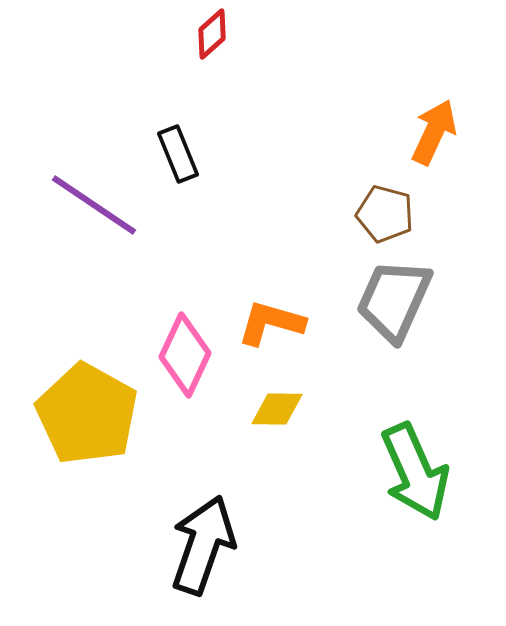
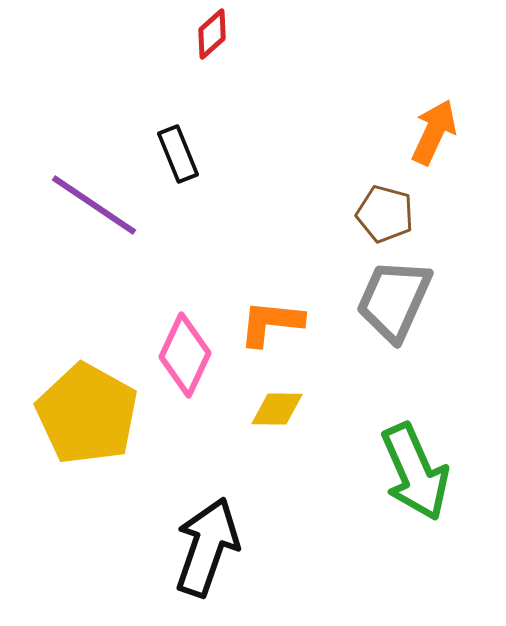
orange L-shape: rotated 10 degrees counterclockwise
black arrow: moved 4 px right, 2 px down
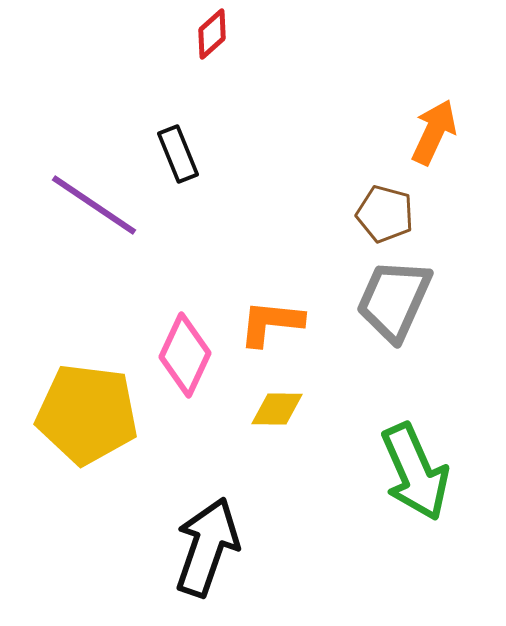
yellow pentagon: rotated 22 degrees counterclockwise
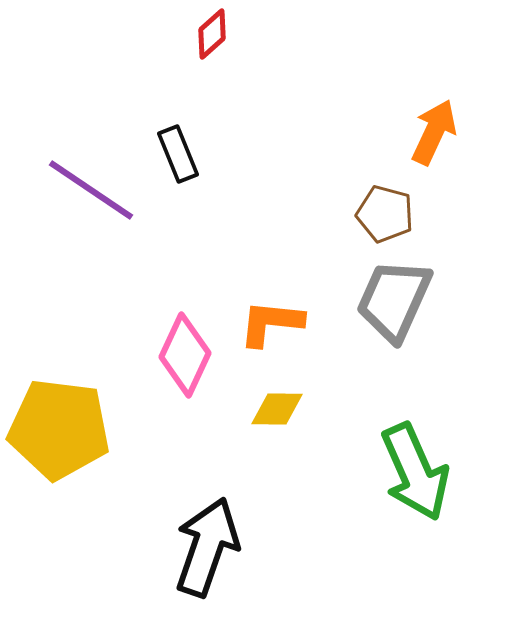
purple line: moved 3 px left, 15 px up
yellow pentagon: moved 28 px left, 15 px down
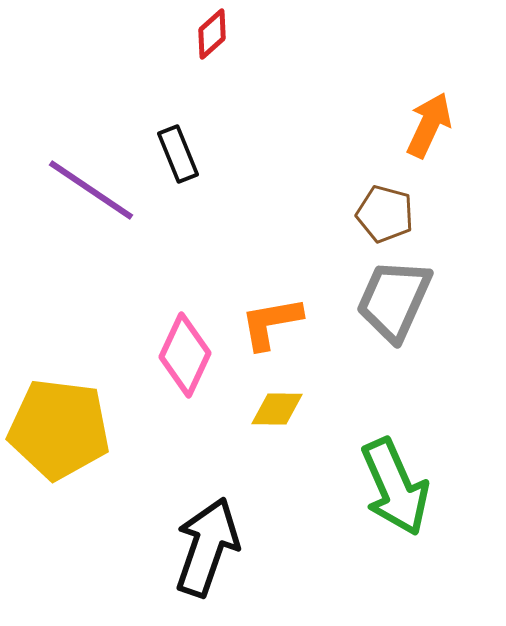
orange arrow: moved 5 px left, 7 px up
orange L-shape: rotated 16 degrees counterclockwise
green arrow: moved 20 px left, 15 px down
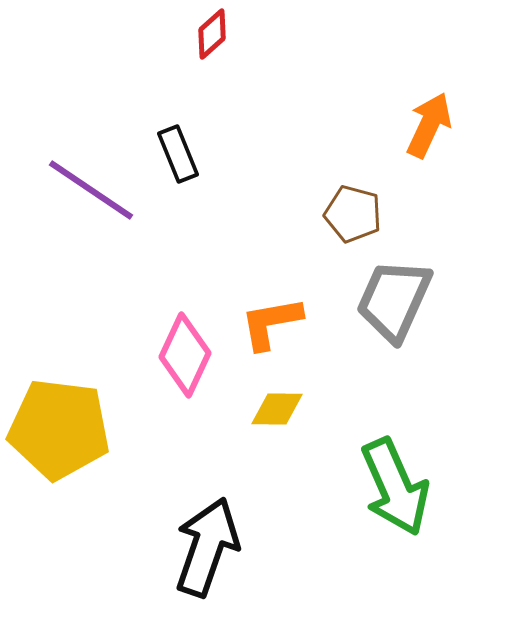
brown pentagon: moved 32 px left
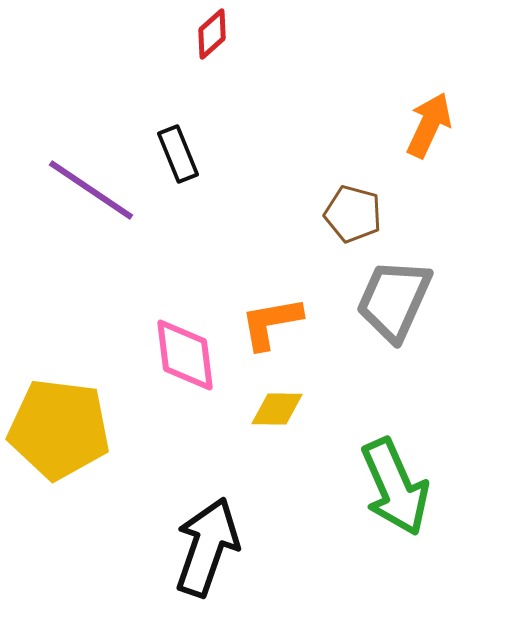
pink diamond: rotated 32 degrees counterclockwise
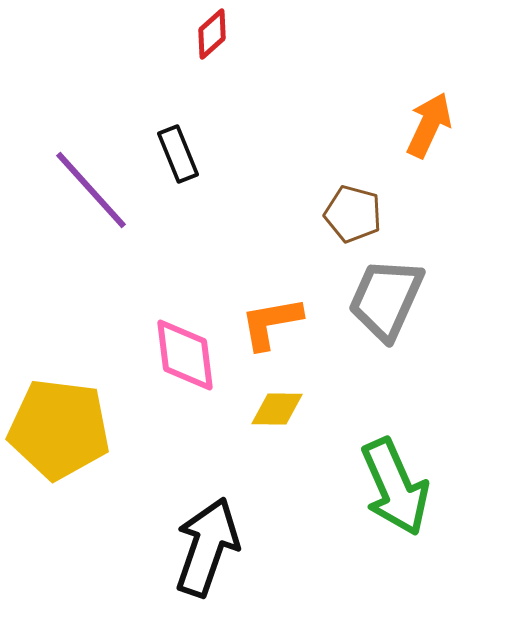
purple line: rotated 14 degrees clockwise
gray trapezoid: moved 8 px left, 1 px up
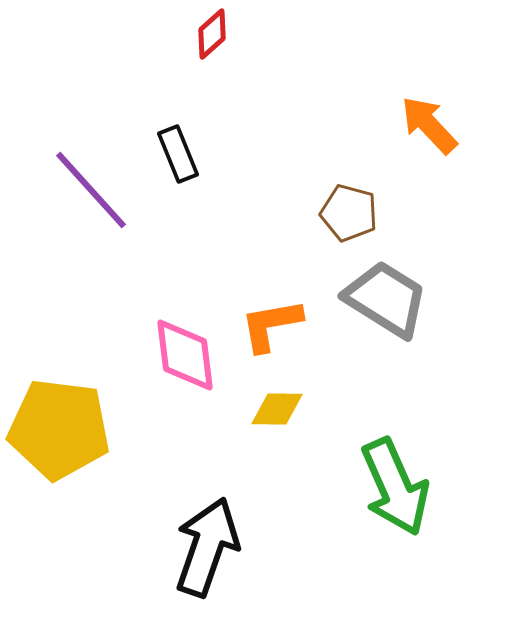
orange arrow: rotated 68 degrees counterclockwise
brown pentagon: moved 4 px left, 1 px up
gray trapezoid: rotated 98 degrees clockwise
orange L-shape: moved 2 px down
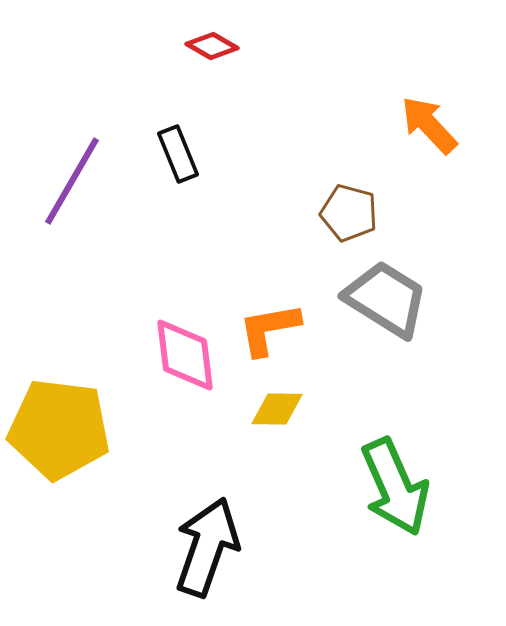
red diamond: moved 12 px down; rotated 72 degrees clockwise
purple line: moved 19 px left, 9 px up; rotated 72 degrees clockwise
orange L-shape: moved 2 px left, 4 px down
